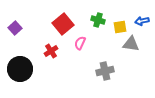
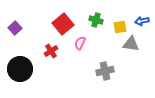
green cross: moved 2 px left
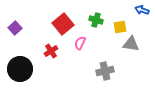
blue arrow: moved 11 px up; rotated 32 degrees clockwise
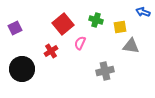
blue arrow: moved 1 px right, 2 px down
purple square: rotated 16 degrees clockwise
gray triangle: moved 2 px down
black circle: moved 2 px right
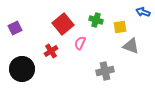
gray triangle: rotated 12 degrees clockwise
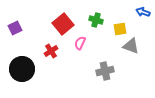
yellow square: moved 2 px down
